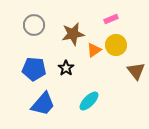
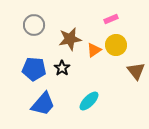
brown star: moved 3 px left, 5 px down
black star: moved 4 px left
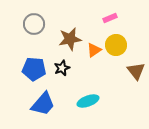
pink rectangle: moved 1 px left, 1 px up
gray circle: moved 1 px up
black star: rotated 14 degrees clockwise
cyan ellipse: moved 1 px left; rotated 25 degrees clockwise
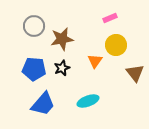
gray circle: moved 2 px down
brown star: moved 8 px left
orange triangle: moved 1 px right, 11 px down; rotated 21 degrees counterclockwise
brown triangle: moved 1 px left, 2 px down
